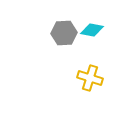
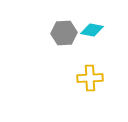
yellow cross: rotated 20 degrees counterclockwise
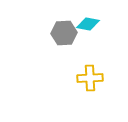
cyan diamond: moved 4 px left, 6 px up
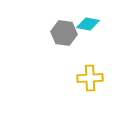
gray hexagon: rotated 10 degrees clockwise
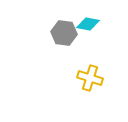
yellow cross: rotated 20 degrees clockwise
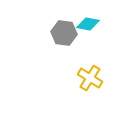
yellow cross: rotated 15 degrees clockwise
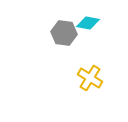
cyan diamond: moved 1 px up
